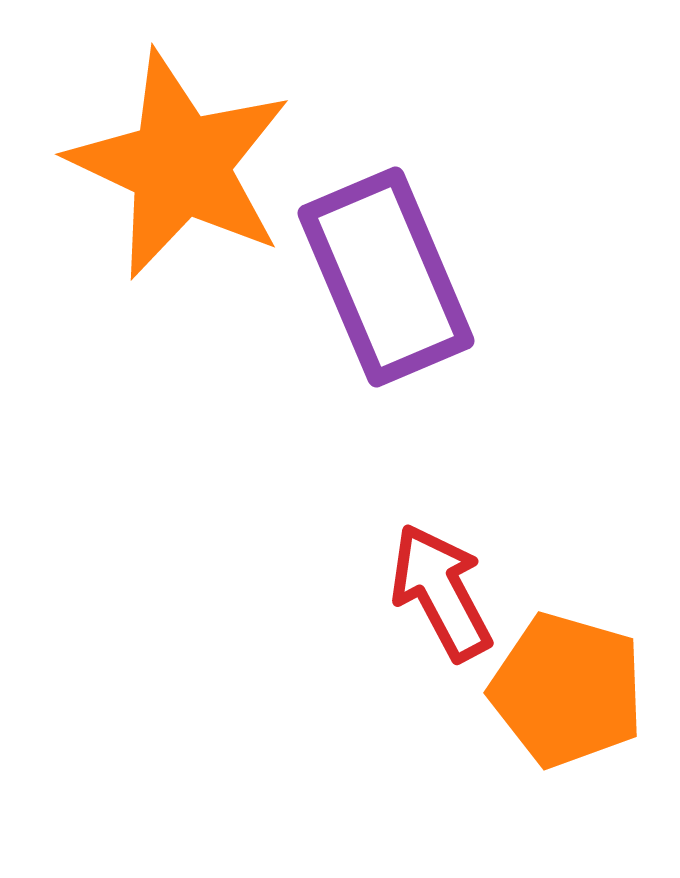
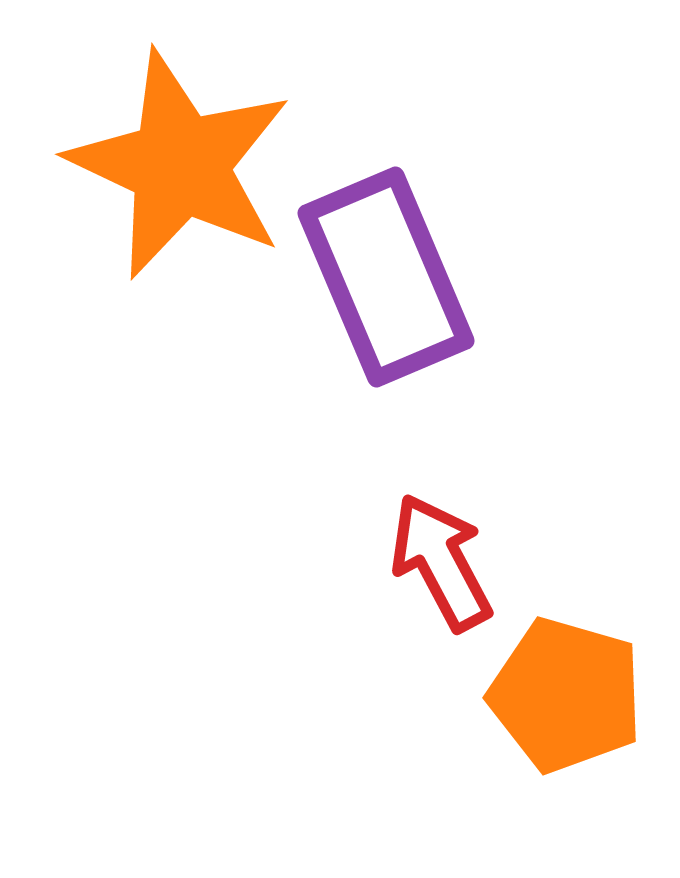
red arrow: moved 30 px up
orange pentagon: moved 1 px left, 5 px down
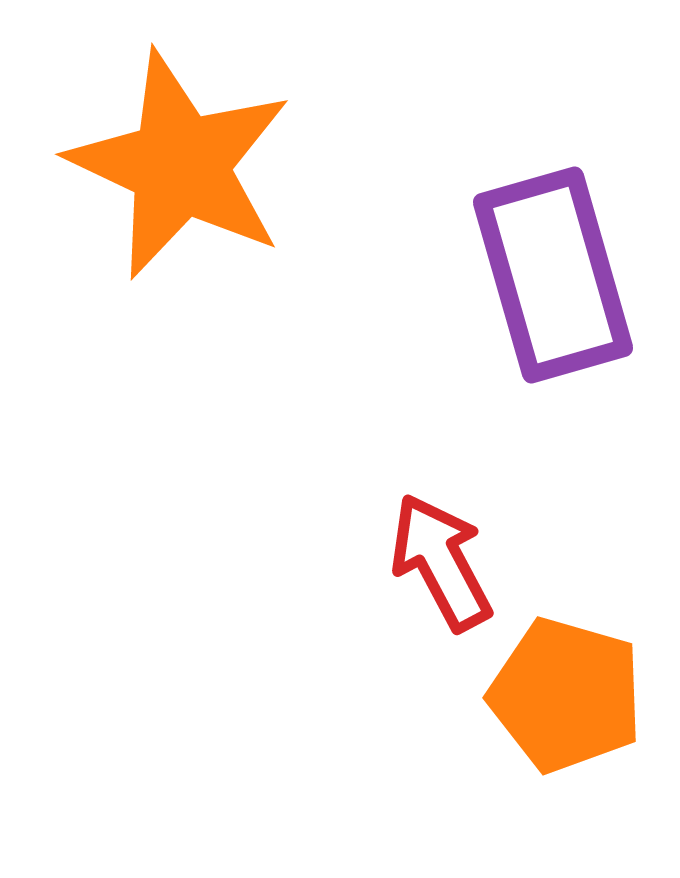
purple rectangle: moved 167 px right, 2 px up; rotated 7 degrees clockwise
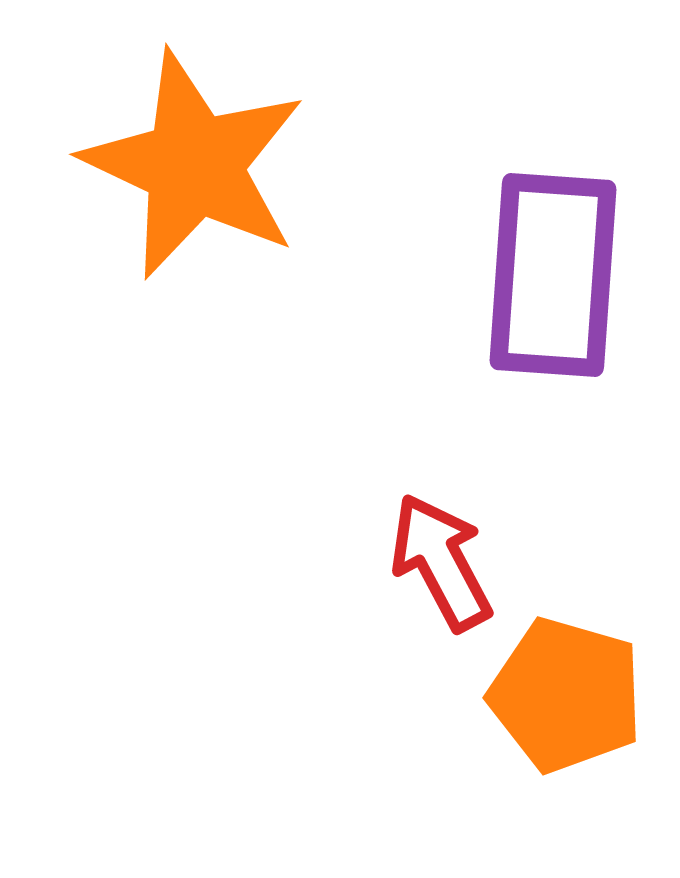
orange star: moved 14 px right
purple rectangle: rotated 20 degrees clockwise
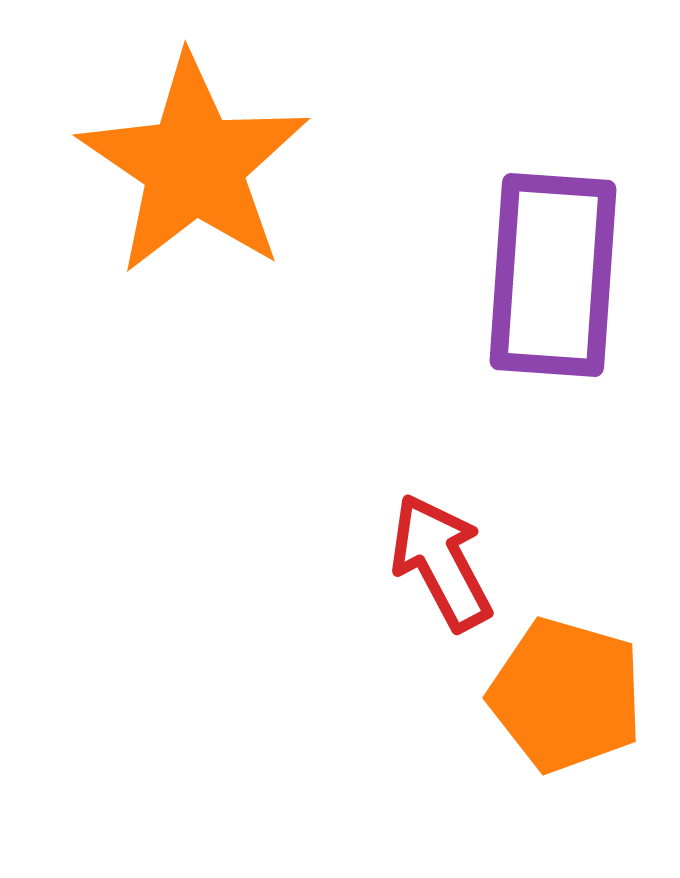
orange star: rotated 9 degrees clockwise
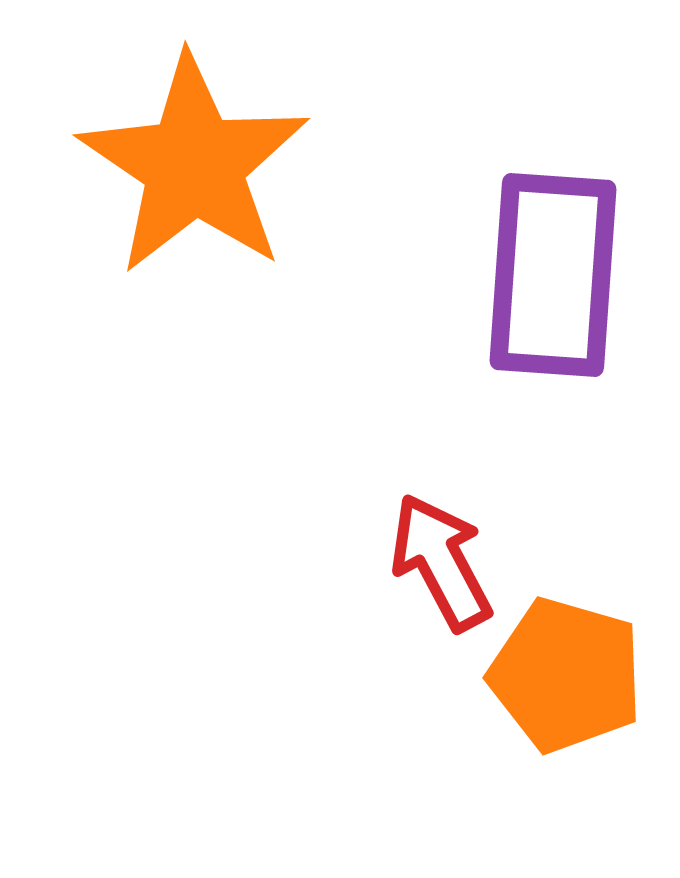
orange pentagon: moved 20 px up
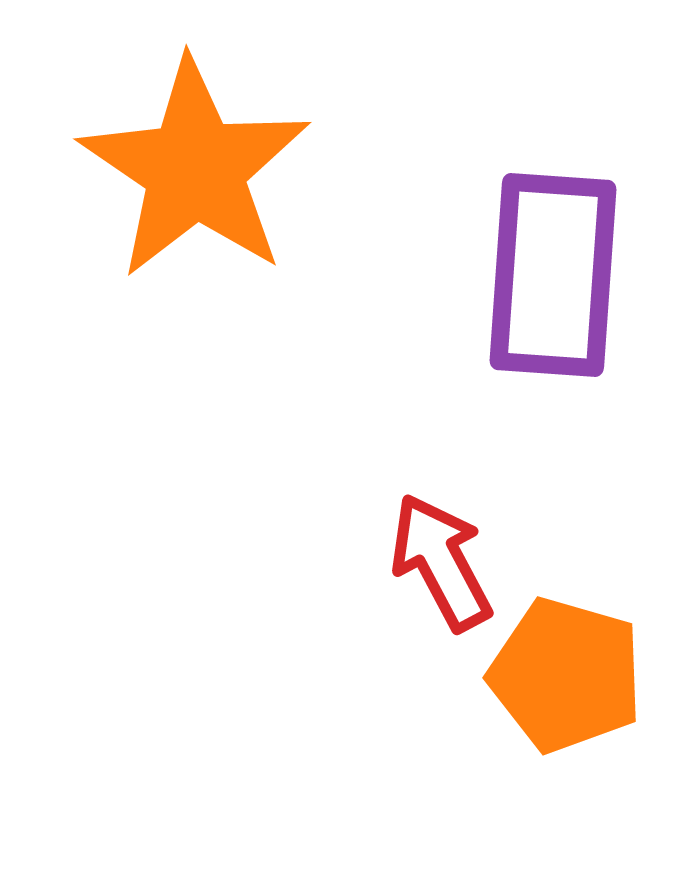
orange star: moved 1 px right, 4 px down
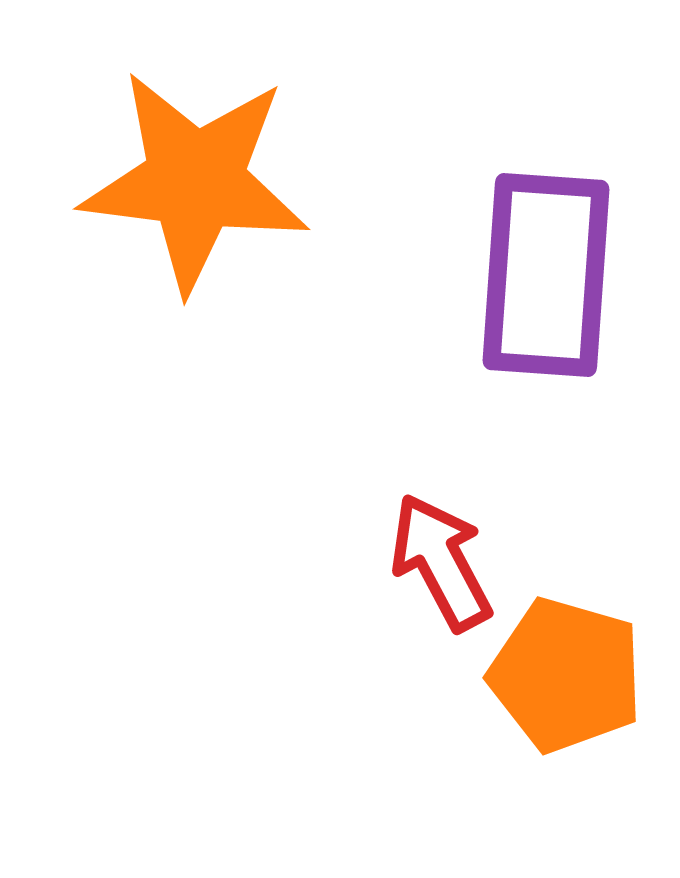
orange star: moved 12 px down; rotated 27 degrees counterclockwise
purple rectangle: moved 7 px left
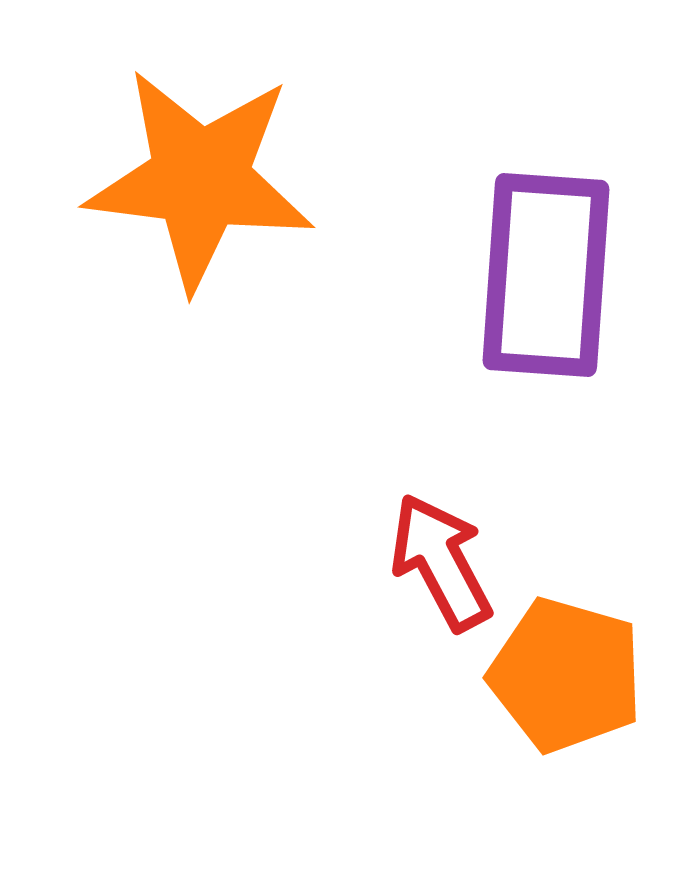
orange star: moved 5 px right, 2 px up
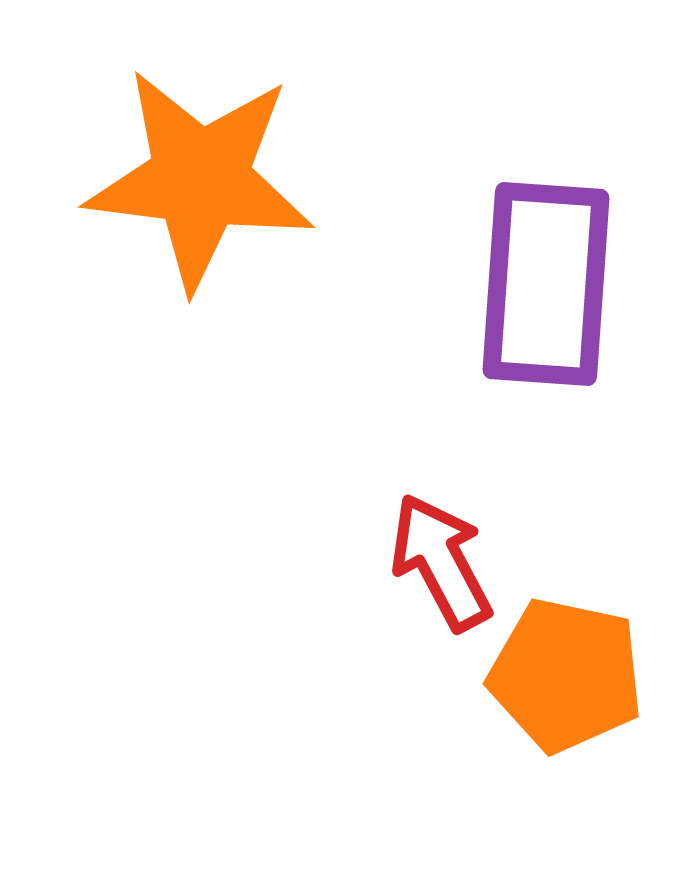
purple rectangle: moved 9 px down
orange pentagon: rotated 4 degrees counterclockwise
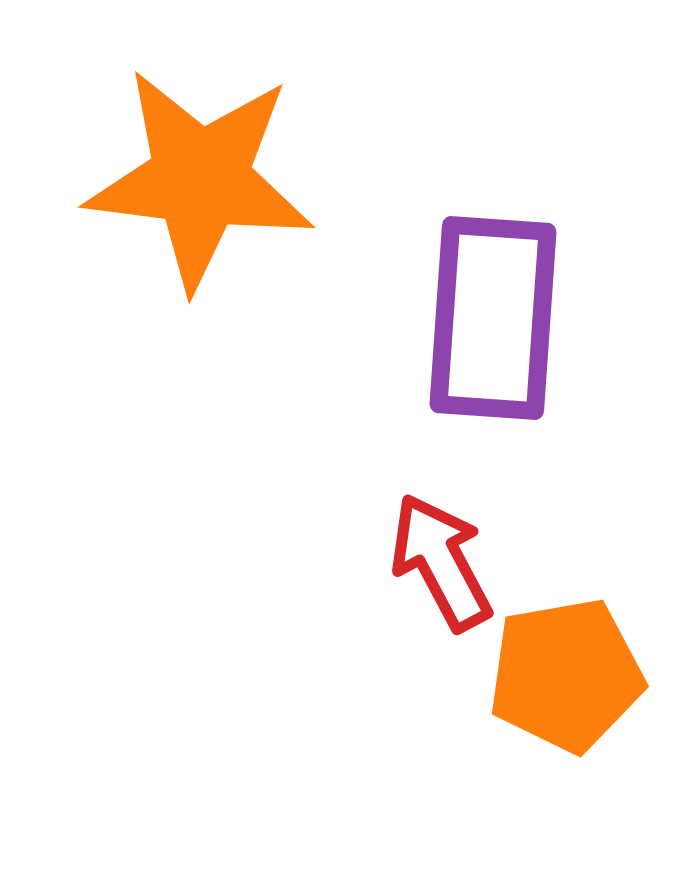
purple rectangle: moved 53 px left, 34 px down
orange pentagon: rotated 22 degrees counterclockwise
